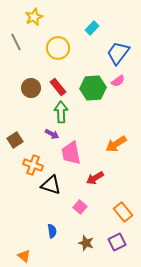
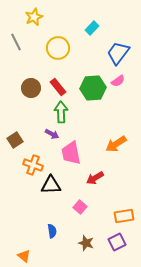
black triangle: rotated 20 degrees counterclockwise
orange rectangle: moved 1 px right, 4 px down; rotated 60 degrees counterclockwise
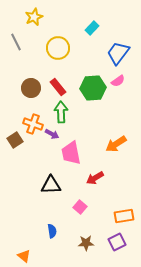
orange cross: moved 41 px up
brown star: rotated 21 degrees counterclockwise
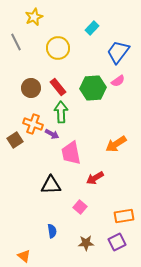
blue trapezoid: moved 1 px up
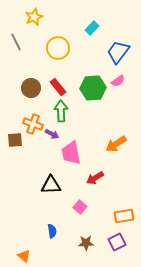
green arrow: moved 1 px up
brown square: rotated 28 degrees clockwise
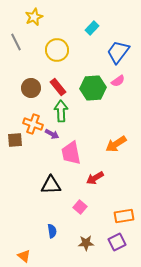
yellow circle: moved 1 px left, 2 px down
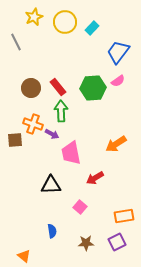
yellow circle: moved 8 px right, 28 px up
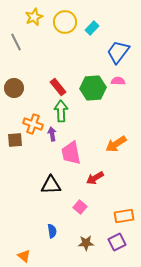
pink semicircle: rotated 144 degrees counterclockwise
brown circle: moved 17 px left
purple arrow: rotated 128 degrees counterclockwise
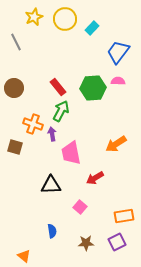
yellow circle: moved 3 px up
green arrow: rotated 30 degrees clockwise
brown square: moved 7 px down; rotated 21 degrees clockwise
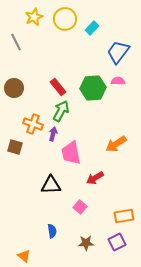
purple arrow: moved 1 px right; rotated 24 degrees clockwise
